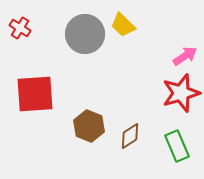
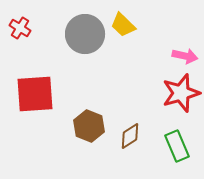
pink arrow: rotated 45 degrees clockwise
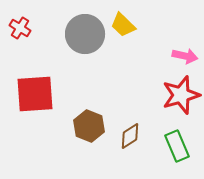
red star: moved 2 px down
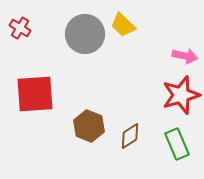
green rectangle: moved 2 px up
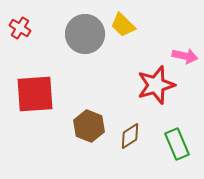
red star: moved 25 px left, 10 px up
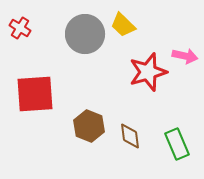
red star: moved 8 px left, 13 px up
brown diamond: rotated 64 degrees counterclockwise
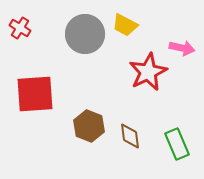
yellow trapezoid: moved 2 px right; rotated 16 degrees counterclockwise
pink arrow: moved 3 px left, 8 px up
red star: rotated 9 degrees counterclockwise
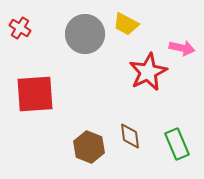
yellow trapezoid: moved 1 px right, 1 px up
brown hexagon: moved 21 px down
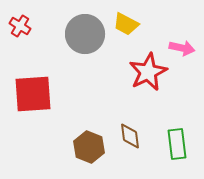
red cross: moved 2 px up
red square: moved 2 px left
green rectangle: rotated 16 degrees clockwise
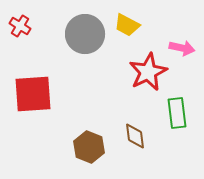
yellow trapezoid: moved 1 px right, 1 px down
brown diamond: moved 5 px right
green rectangle: moved 31 px up
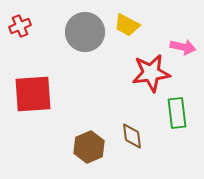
red cross: rotated 35 degrees clockwise
gray circle: moved 2 px up
pink arrow: moved 1 px right, 1 px up
red star: moved 3 px right, 1 px down; rotated 18 degrees clockwise
brown diamond: moved 3 px left
brown hexagon: rotated 16 degrees clockwise
